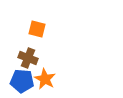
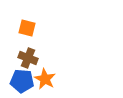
orange square: moved 10 px left, 1 px up
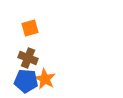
orange square: moved 3 px right; rotated 30 degrees counterclockwise
blue pentagon: moved 4 px right
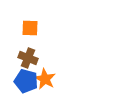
orange square: rotated 18 degrees clockwise
blue pentagon: rotated 10 degrees clockwise
